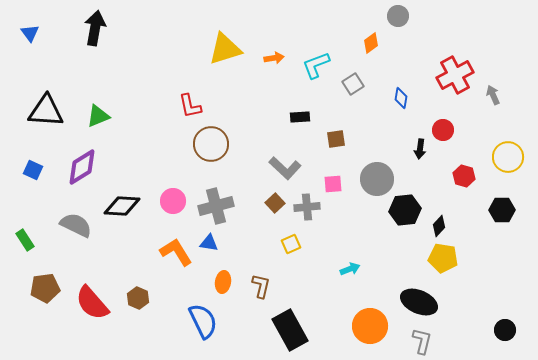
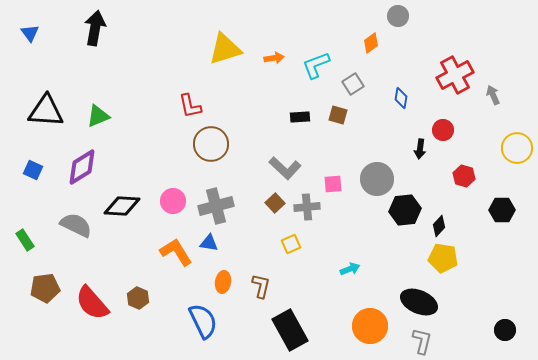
brown square at (336, 139): moved 2 px right, 24 px up; rotated 24 degrees clockwise
yellow circle at (508, 157): moved 9 px right, 9 px up
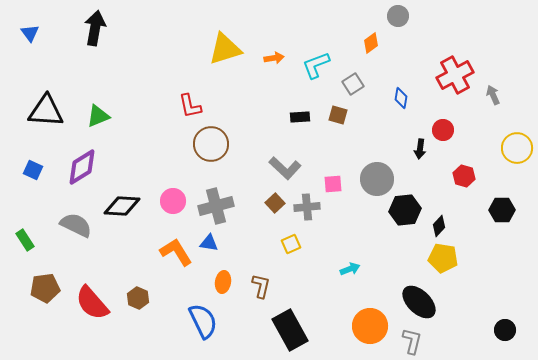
black ellipse at (419, 302): rotated 21 degrees clockwise
gray L-shape at (422, 341): moved 10 px left
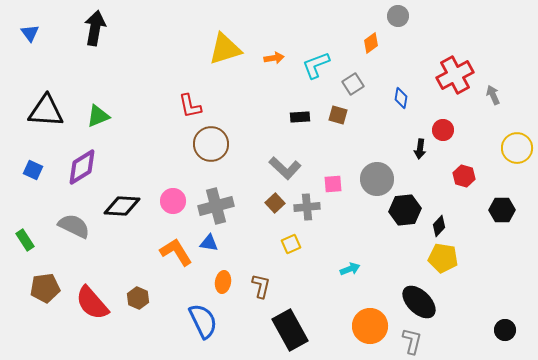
gray semicircle at (76, 225): moved 2 px left, 1 px down
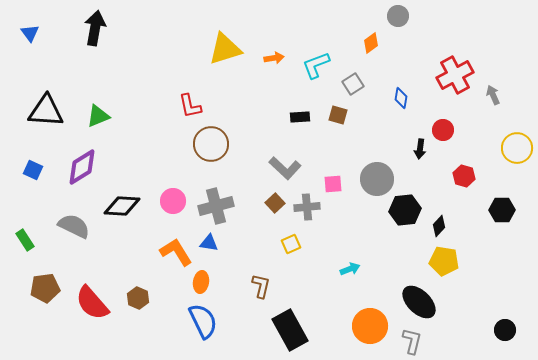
yellow pentagon at (443, 258): moved 1 px right, 3 px down
orange ellipse at (223, 282): moved 22 px left
